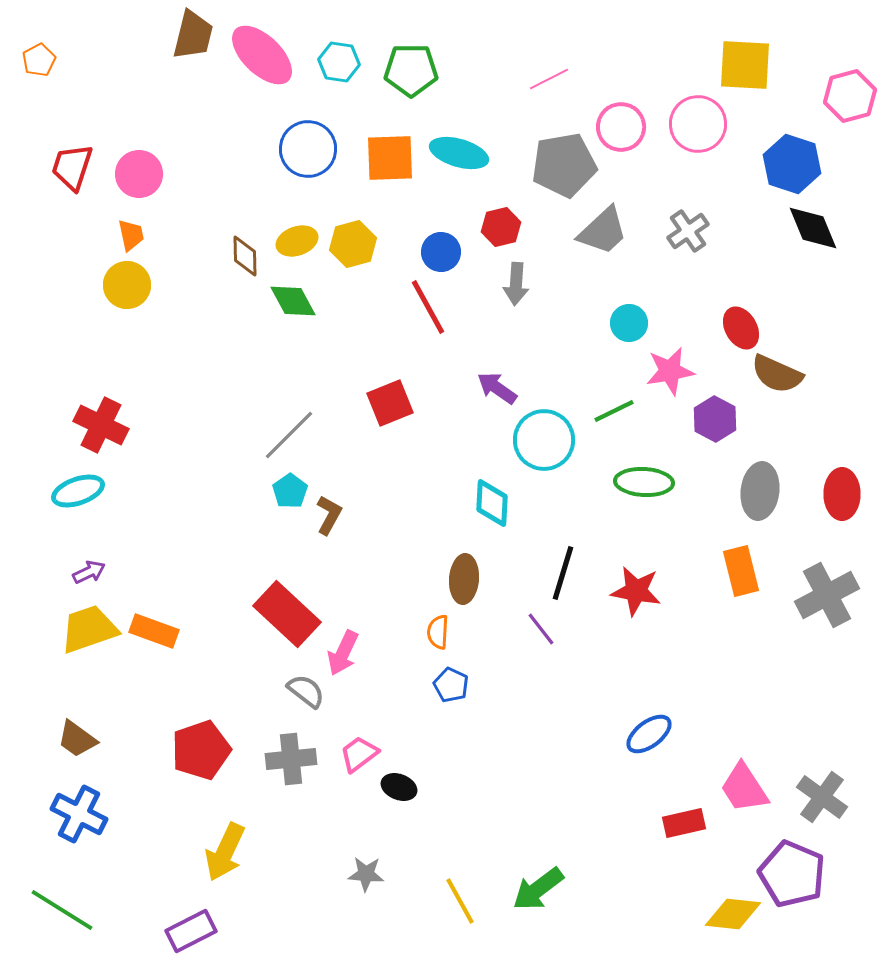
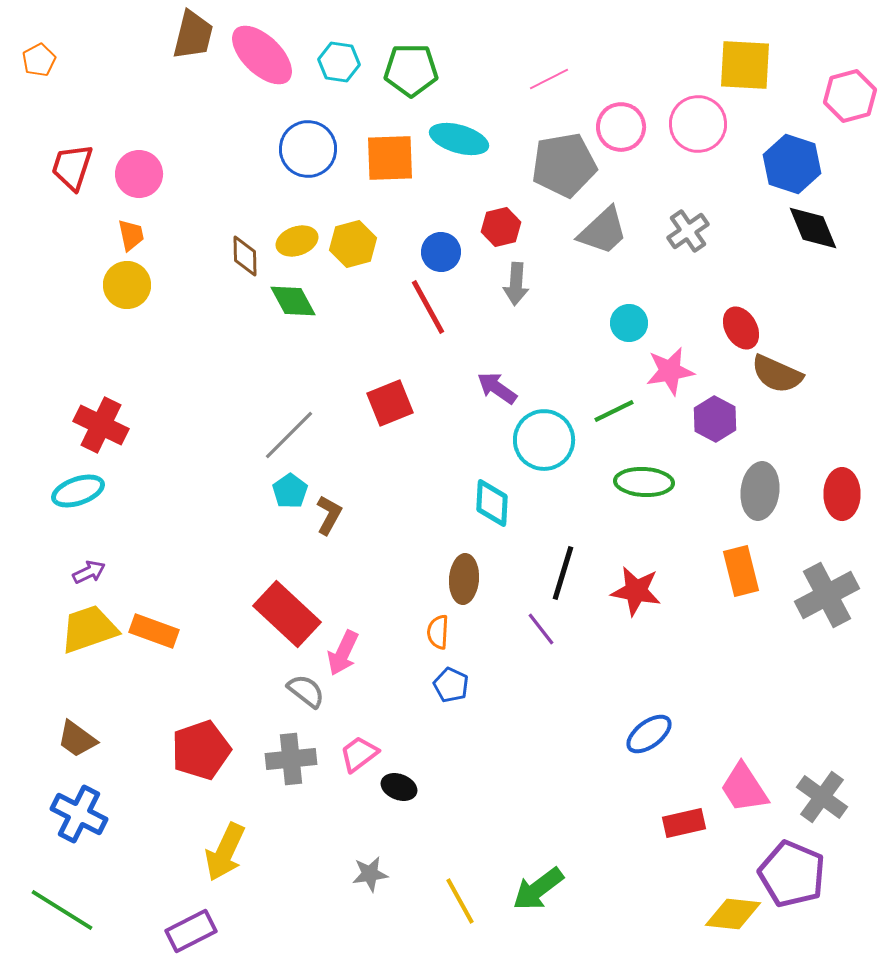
cyan ellipse at (459, 153): moved 14 px up
gray star at (366, 874): moved 4 px right; rotated 12 degrees counterclockwise
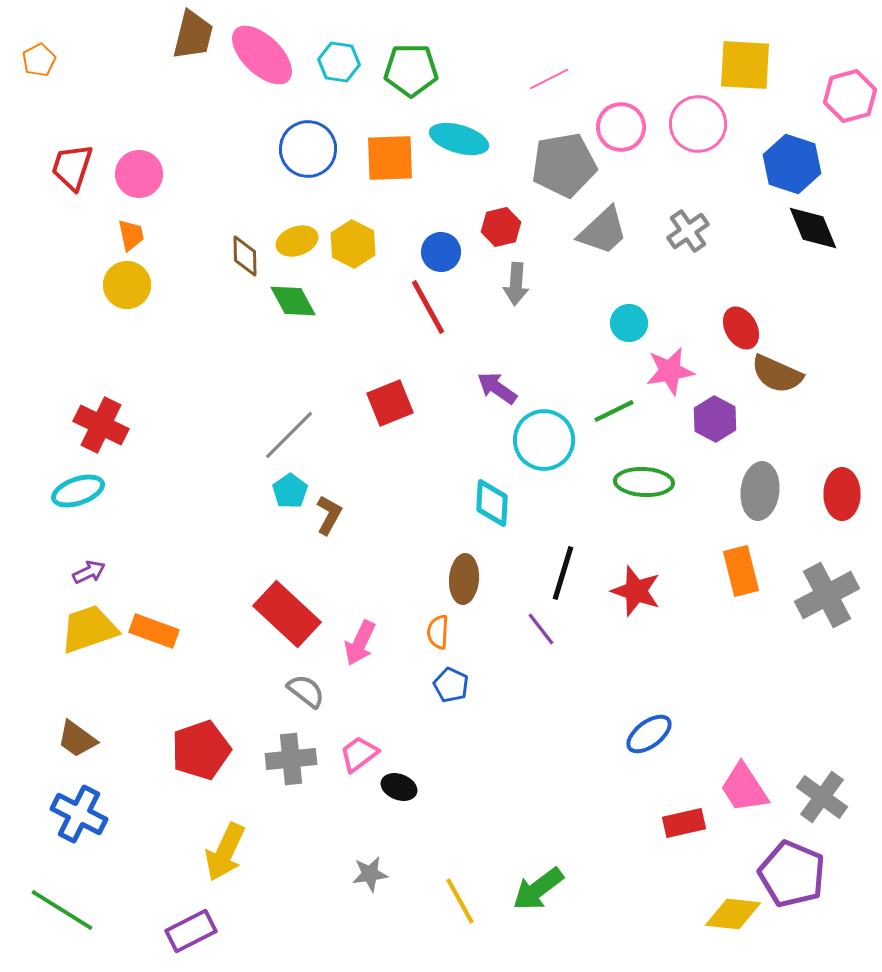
yellow hexagon at (353, 244): rotated 18 degrees counterclockwise
red star at (636, 591): rotated 9 degrees clockwise
pink arrow at (343, 653): moved 17 px right, 10 px up
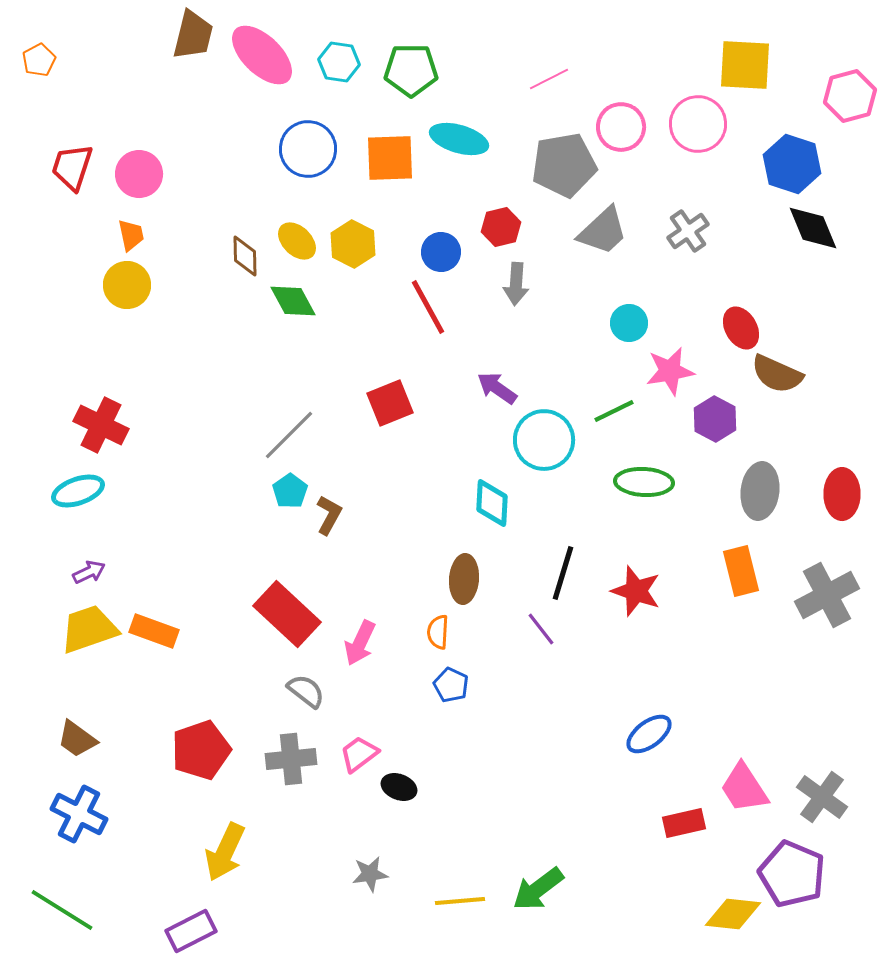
yellow ellipse at (297, 241): rotated 63 degrees clockwise
yellow line at (460, 901): rotated 66 degrees counterclockwise
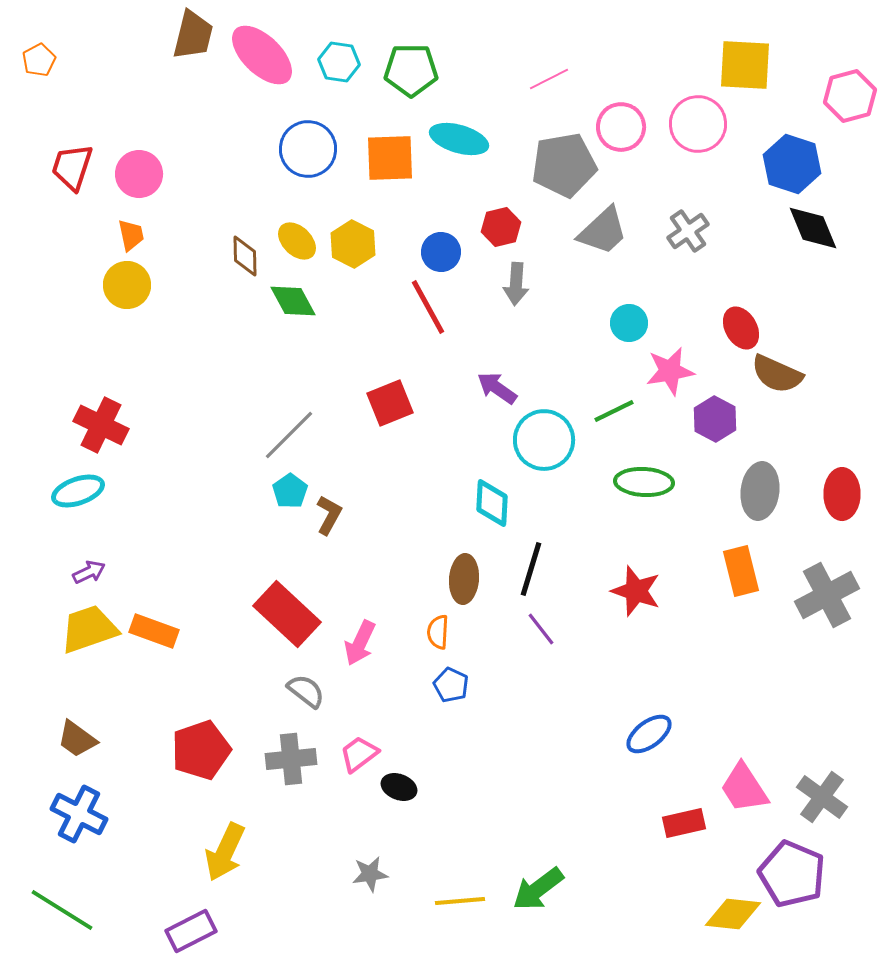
black line at (563, 573): moved 32 px left, 4 px up
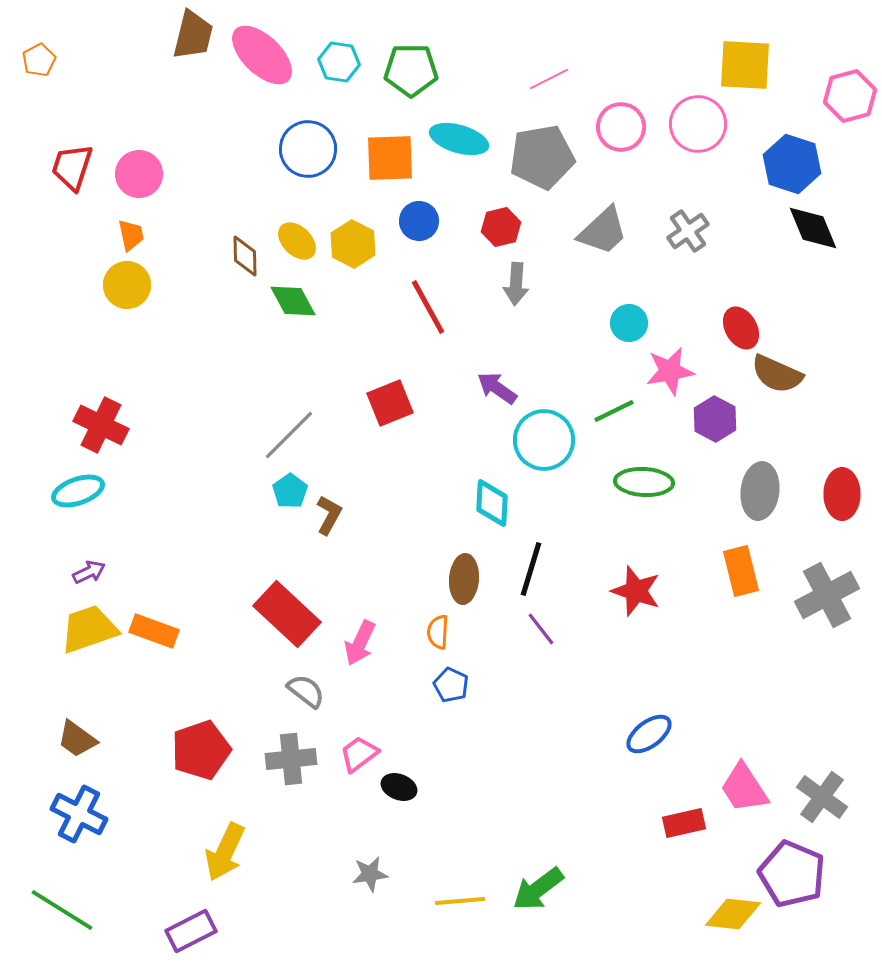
gray pentagon at (564, 165): moved 22 px left, 8 px up
blue circle at (441, 252): moved 22 px left, 31 px up
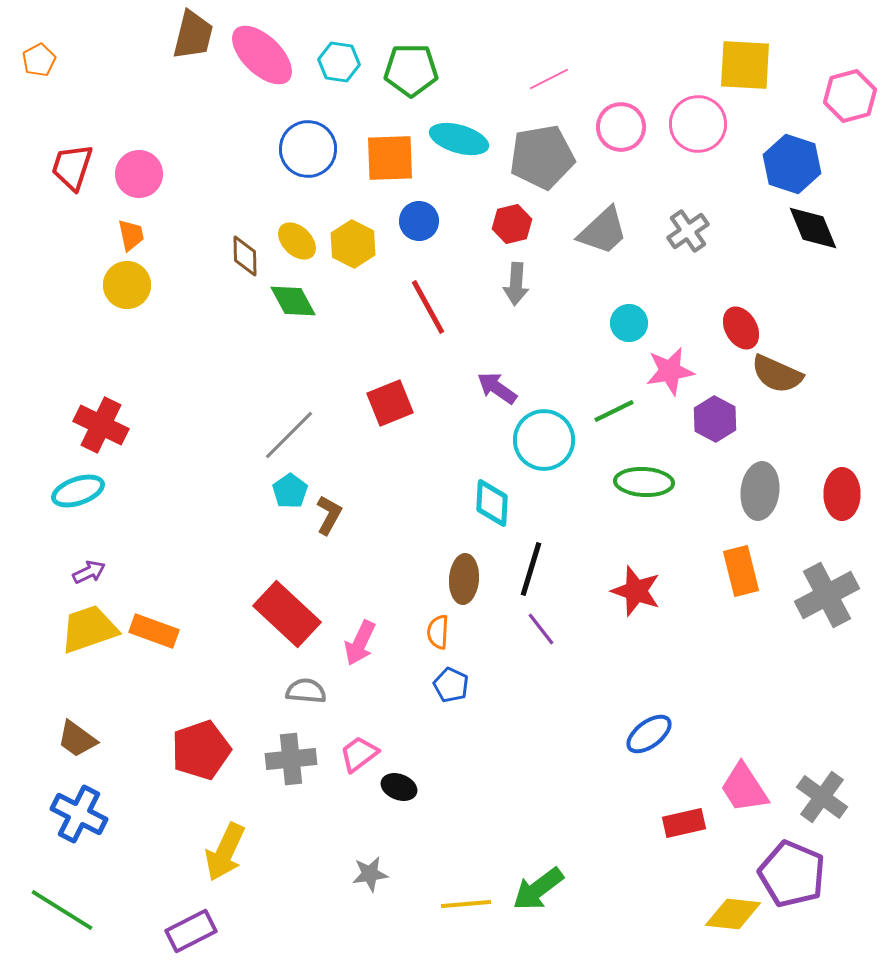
red hexagon at (501, 227): moved 11 px right, 3 px up
gray semicircle at (306, 691): rotated 33 degrees counterclockwise
yellow line at (460, 901): moved 6 px right, 3 px down
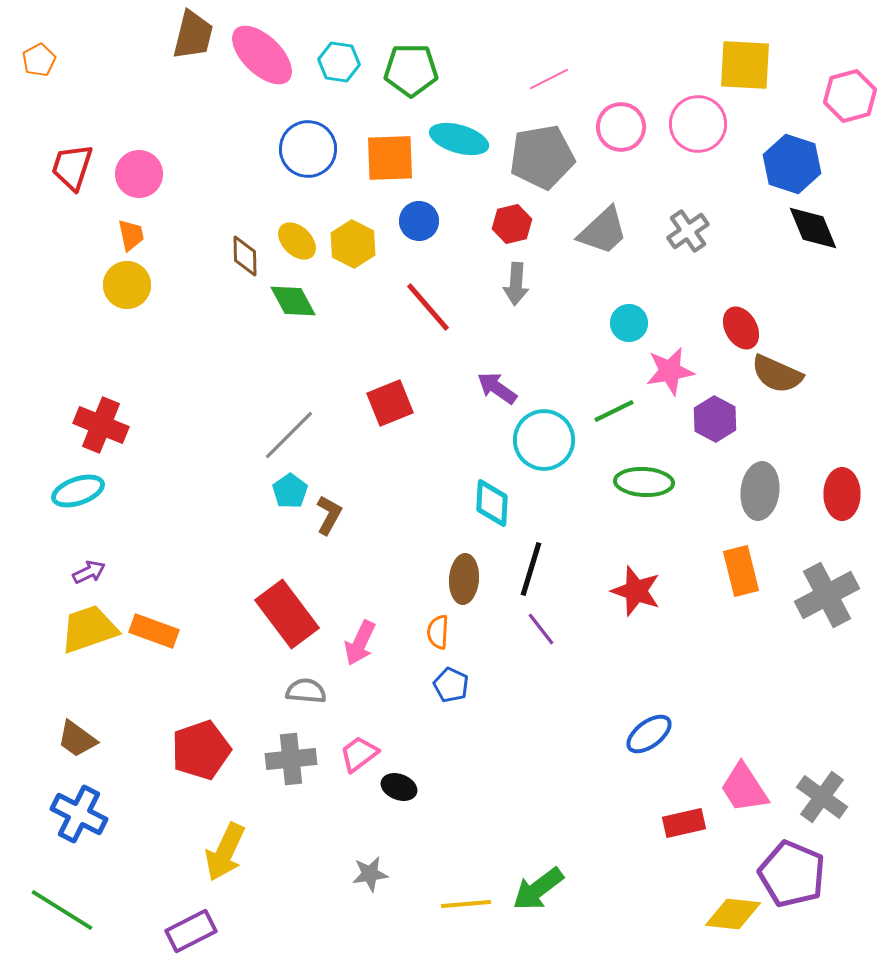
red line at (428, 307): rotated 12 degrees counterclockwise
red cross at (101, 425): rotated 4 degrees counterclockwise
red rectangle at (287, 614): rotated 10 degrees clockwise
